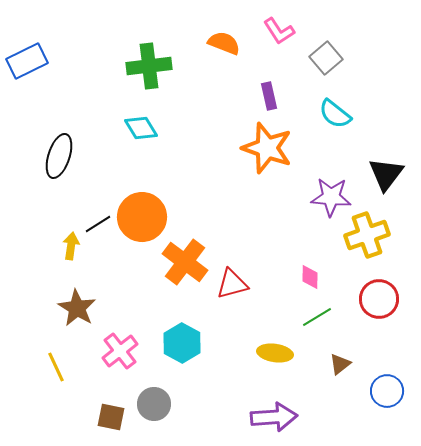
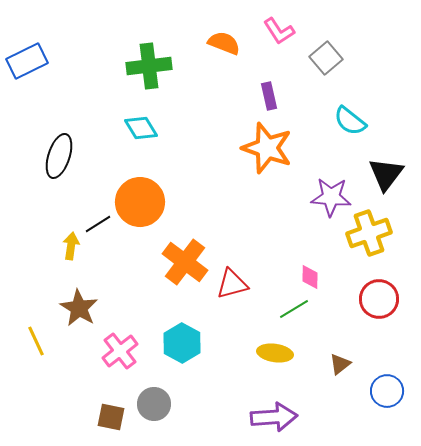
cyan semicircle: moved 15 px right, 7 px down
orange circle: moved 2 px left, 15 px up
yellow cross: moved 2 px right, 2 px up
brown star: moved 2 px right
green line: moved 23 px left, 8 px up
yellow line: moved 20 px left, 26 px up
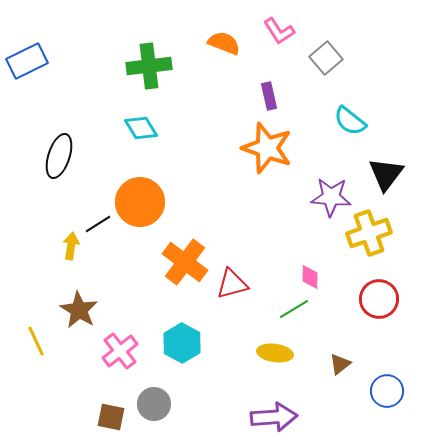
brown star: moved 2 px down
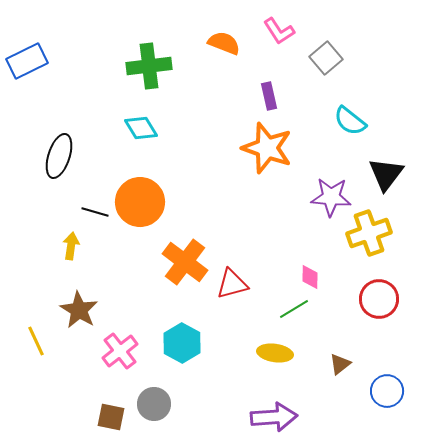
black line: moved 3 px left, 12 px up; rotated 48 degrees clockwise
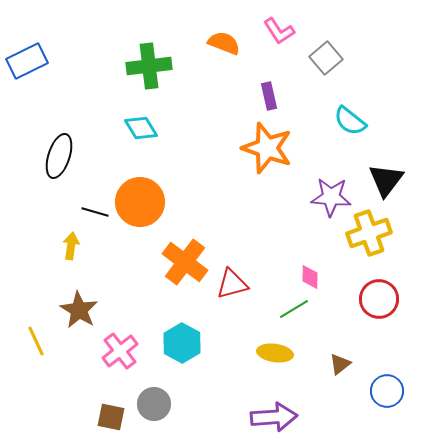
black triangle: moved 6 px down
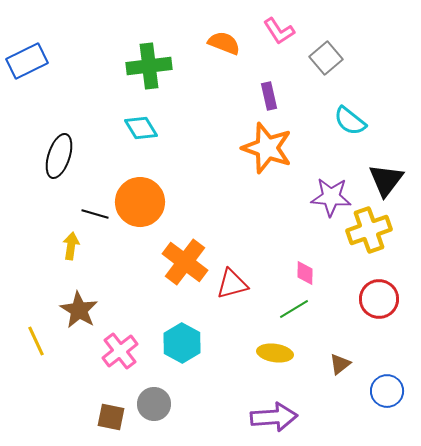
black line: moved 2 px down
yellow cross: moved 3 px up
pink diamond: moved 5 px left, 4 px up
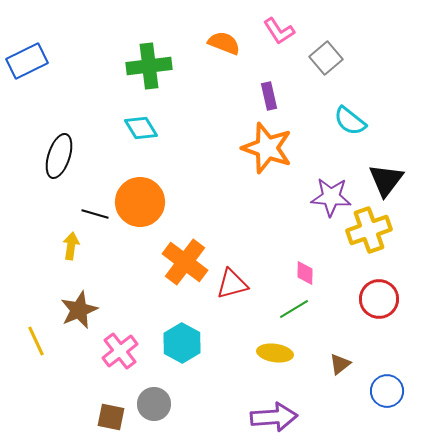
brown star: rotated 18 degrees clockwise
